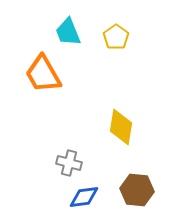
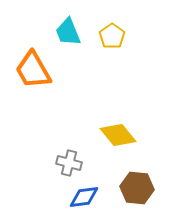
yellow pentagon: moved 4 px left, 1 px up
orange trapezoid: moved 10 px left, 4 px up
yellow diamond: moved 3 px left, 8 px down; rotated 48 degrees counterclockwise
brown hexagon: moved 2 px up
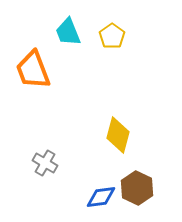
orange trapezoid: rotated 9 degrees clockwise
yellow diamond: rotated 54 degrees clockwise
gray cross: moved 24 px left; rotated 15 degrees clockwise
brown hexagon: rotated 20 degrees clockwise
blue diamond: moved 17 px right
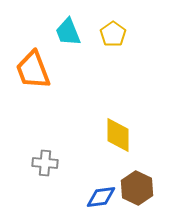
yellow pentagon: moved 1 px right, 2 px up
yellow diamond: rotated 15 degrees counterclockwise
gray cross: rotated 25 degrees counterclockwise
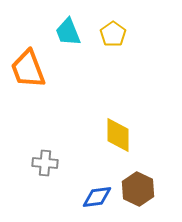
orange trapezoid: moved 5 px left, 1 px up
brown hexagon: moved 1 px right, 1 px down
blue diamond: moved 4 px left
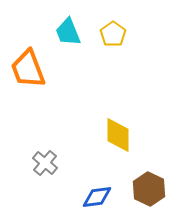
gray cross: rotated 35 degrees clockwise
brown hexagon: moved 11 px right
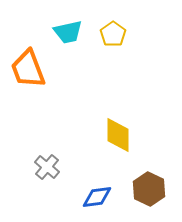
cyan trapezoid: rotated 80 degrees counterclockwise
gray cross: moved 2 px right, 4 px down
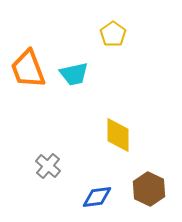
cyan trapezoid: moved 6 px right, 42 px down
gray cross: moved 1 px right, 1 px up
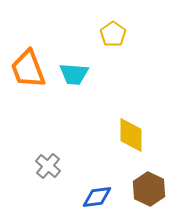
cyan trapezoid: rotated 16 degrees clockwise
yellow diamond: moved 13 px right
